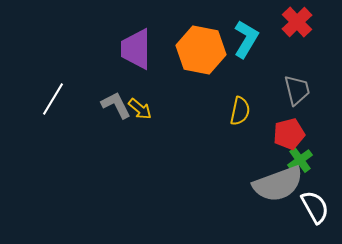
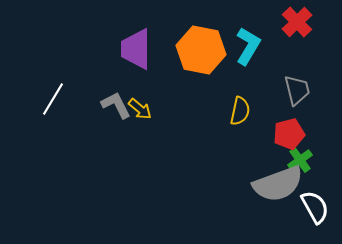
cyan L-shape: moved 2 px right, 7 px down
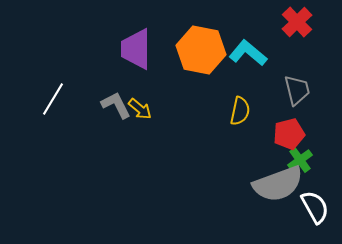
cyan L-shape: moved 7 px down; rotated 81 degrees counterclockwise
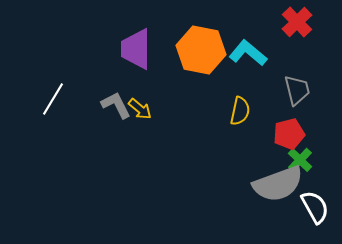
green cross: rotated 10 degrees counterclockwise
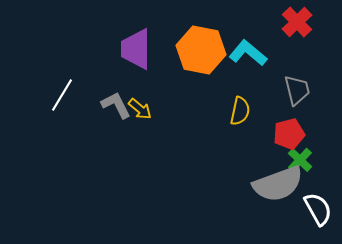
white line: moved 9 px right, 4 px up
white semicircle: moved 3 px right, 2 px down
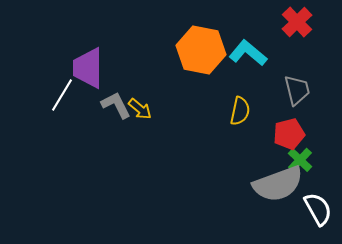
purple trapezoid: moved 48 px left, 19 px down
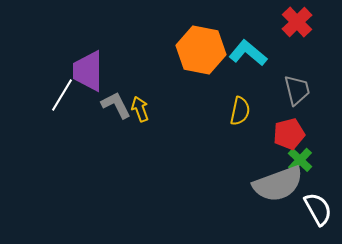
purple trapezoid: moved 3 px down
yellow arrow: rotated 150 degrees counterclockwise
